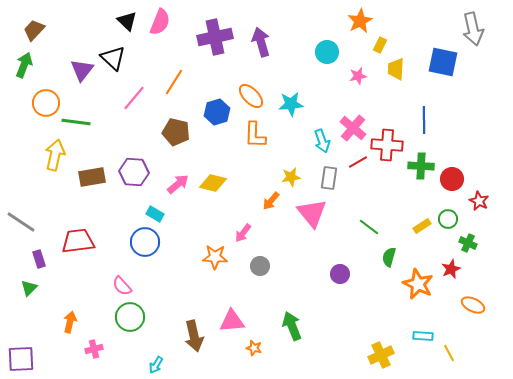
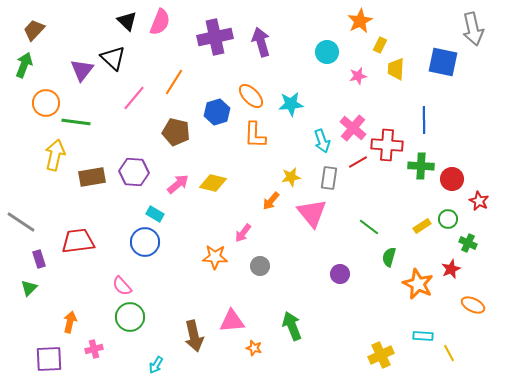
purple square at (21, 359): moved 28 px right
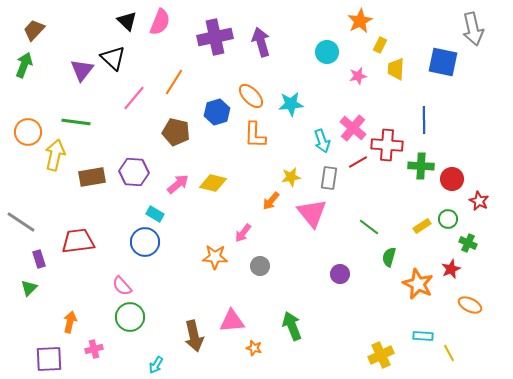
orange circle at (46, 103): moved 18 px left, 29 px down
orange ellipse at (473, 305): moved 3 px left
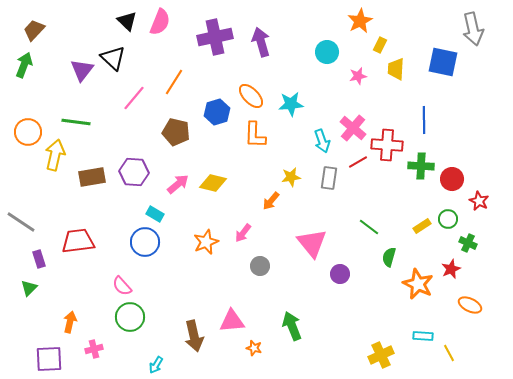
pink triangle at (312, 213): moved 30 px down
orange star at (215, 257): moved 9 px left, 15 px up; rotated 25 degrees counterclockwise
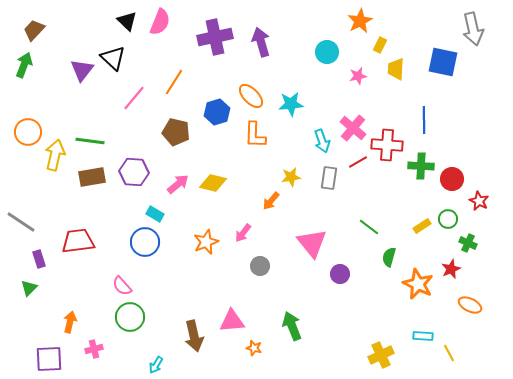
green line at (76, 122): moved 14 px right, 19 px down
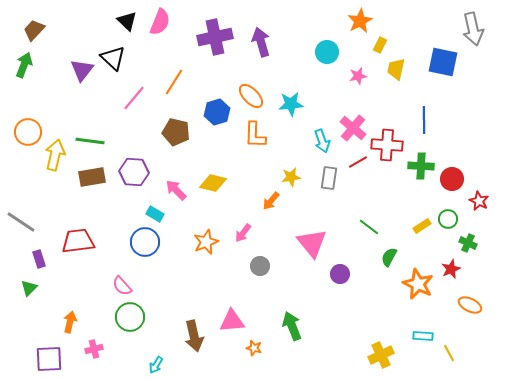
yellow trapezoid at (396, 69): rotated 10 degrees clockwise
pink arrow at (178, 184): moved 2 px left, 6 px down; rotated 95 degrees counterclockwise
green semicircle at (389, 257): rotated 12 degrees clockwise
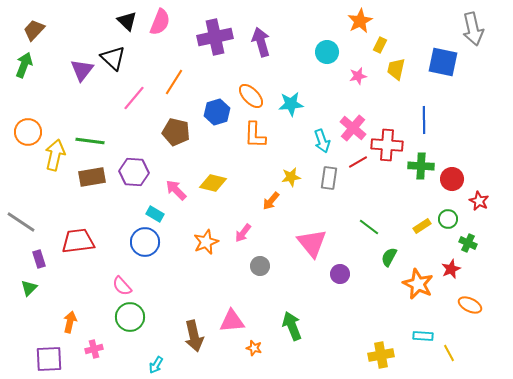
yellow cross at (381, 355): rotated 15 degrees clockwise
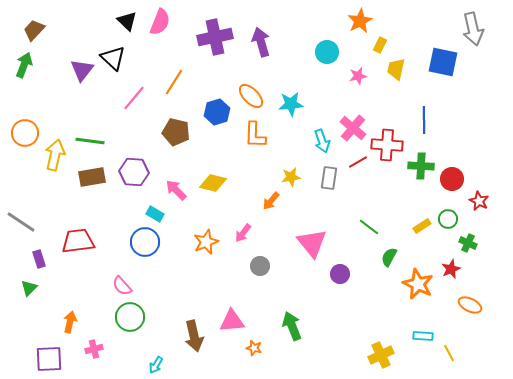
orange circle at (28, 132): moved 3 px left, 1 px down
yellow cross at (381, 355): rotated 15 degrees counterclockwise
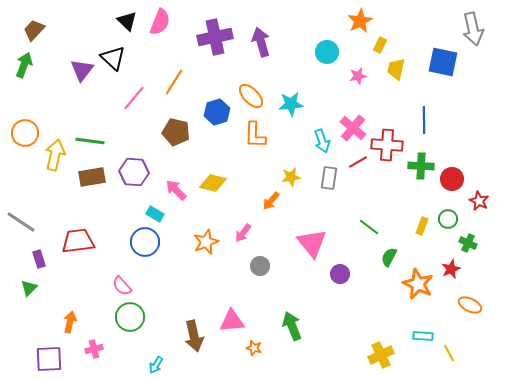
yellow rectangle at (422, 226): rotated 36 degrees counterclockwise
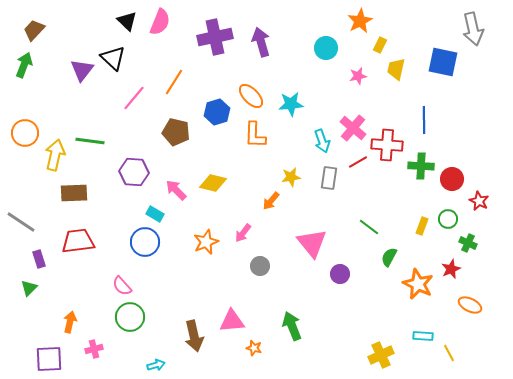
cyan circle at (327, 52): moved 1 px left, 4 px up
brown rectangle at (92, 177): moved 18 px left, 16 px down; rotated 8 degrees clockwise
cyan arrow at (156, 365): rotated 138 degrees counterclockwise
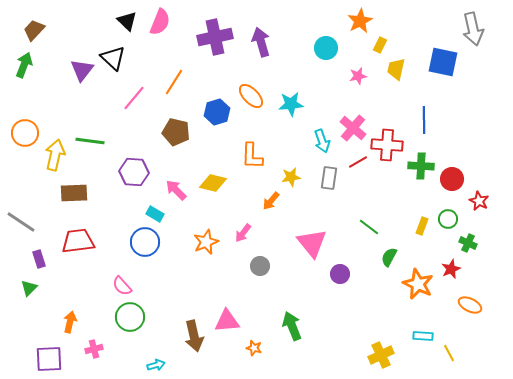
orange L-shape at (255, 135): moved 3 px left, 21 px down
pink triangle at (232, 321): moved 5 px left
